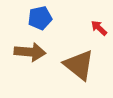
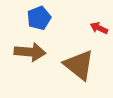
blue pentagon: moved 1 px left; rotated 10 degrees counterclockwise
red arrow: rotated 18 degrees counterclockwise
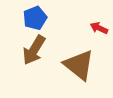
blue pentagon: moved 4 px left
brown arrow: moved 4 px right, 2 px up; rotated 116 degrees clockwise
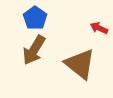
blue pentagon: rotated 15 degrees counterclockwise
brown triangle: moved 1 px right, 1 px up
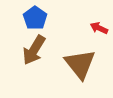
brown triangle: rotated 12 degrees clockwise
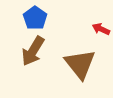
red arrow: moved 2 px right, 1 px down
brown arrow: moved 1 px left, 1 px down
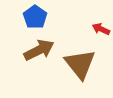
blue pentagon: moved 1 px up
brown arrow: moved 6 px right, 1 px up; rotated 148 degrees counterclockwise
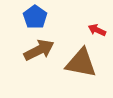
red arrow: moved 4 px left, 1 px down
brown triangle: moved 1 px right, 1 px up; rotated 40 degrees counterclockwise
